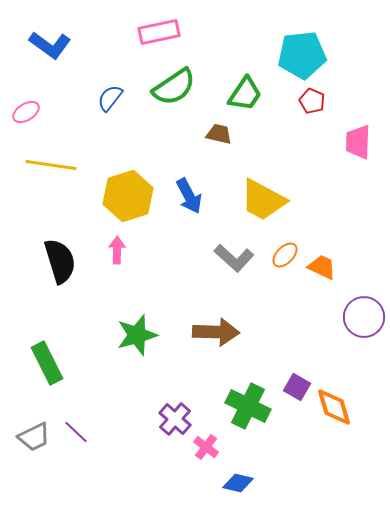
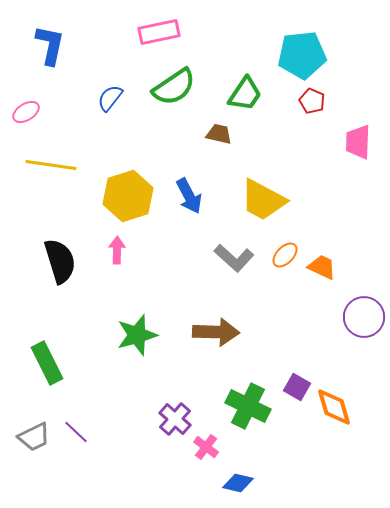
blue L-shape: rotated 114 degrees counterclockwise
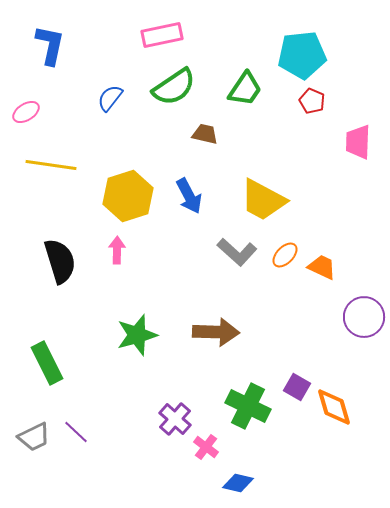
pink rectangle: moved 3 px right, 3 px down
green trapezoid: moved 5 px up
brown trapezoid: moved 14 px left
gray L-shape: moved 3 px right, 6 px up
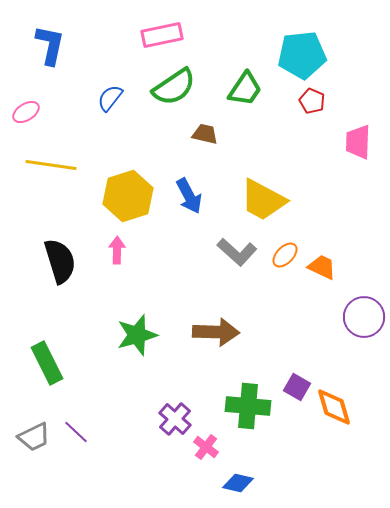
green cross: rotated 21 degrees counterclockwise
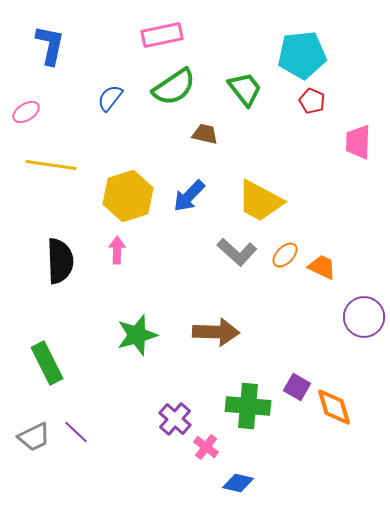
green trapezoid: rotated 72 degrees counterclockwise
blue arrow: rotated 72 degrees clockwise
yellow trapezoid: moved 3 px left, 1 px down
black semicircle: rotated 15 degrees clockwise
